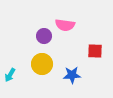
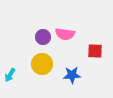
pink semicircle: moved 9 px down
purple circle: moved 1 px left, 1 px down
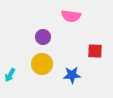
pink semicircle: moved 6 px right, 18 px up
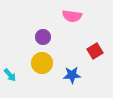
pink semicircle: moved 1 px right
red square: rotated 35 degrees counterclockwise
yellow circle: moved 1 px up
cyan arrow: rotated 72 degrees counterclockwise
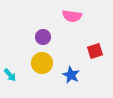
red square: rotated 14 degrees clockwise
blue star: moved 1 px left; rotated 30 degrees clockwise
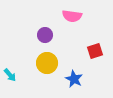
purple circle: moved 2 px right, 2 px up
yellow circle: moved 5 px right
blue star: moved 3 px right, 4 px down
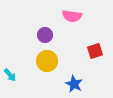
yellow circle: moved 2 px up
blue star: moved 5 px down
